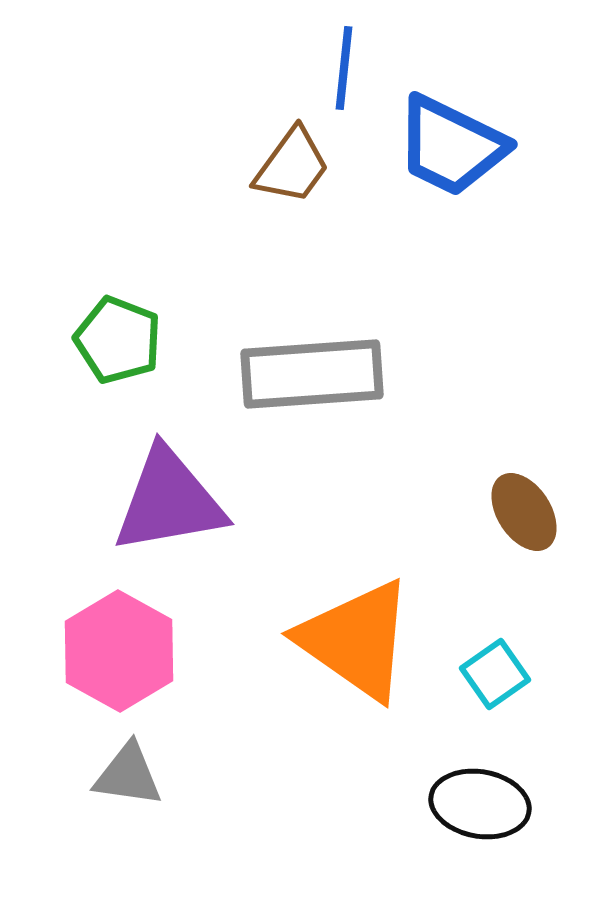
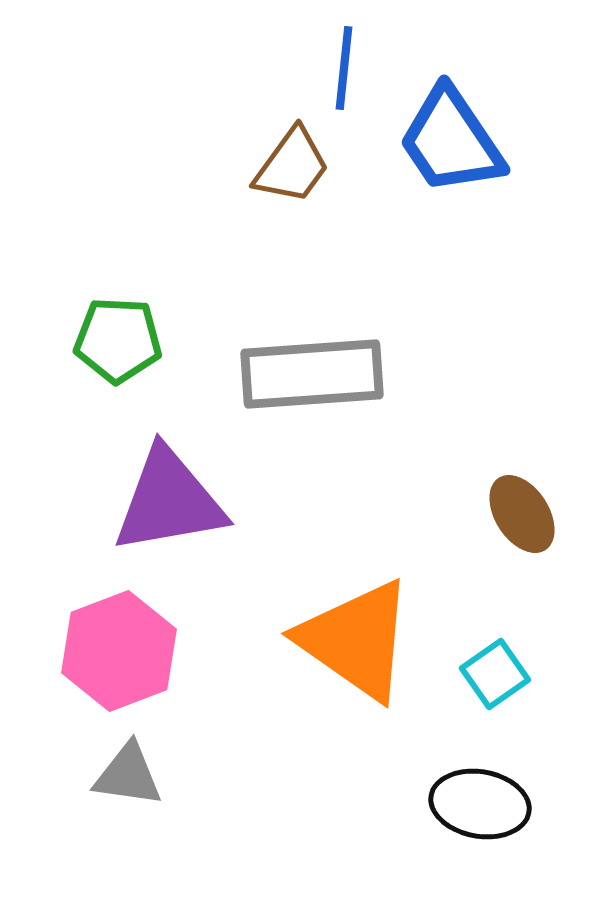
blue trapezoid: moved 5 px up; rotated 30 degrees clockwise
green pentagon: rotated 18 degrees counterclockwise
brown ellipse: moved 2 px left, 2 px down
pink hexagon: rotated 10 degrees clockwise
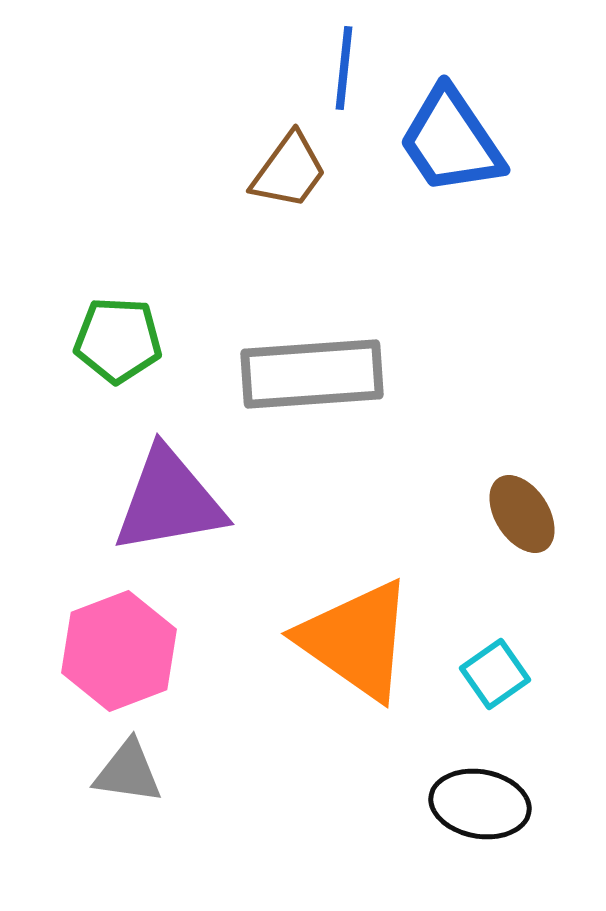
brown trapezoid: moved 3 px left, 5 px down
gray triangle: moved 3 px up
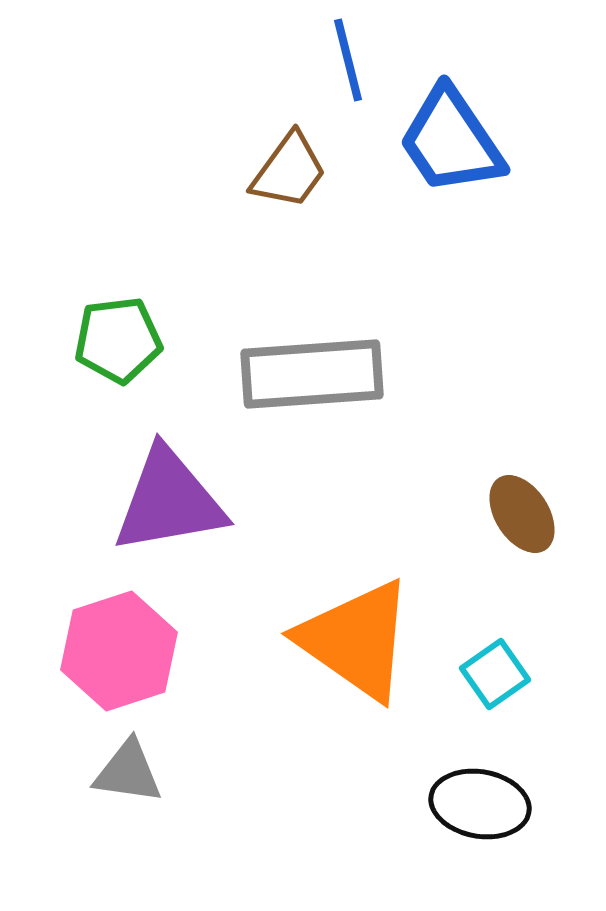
blue line: moved 4 px right, 8 px up; rotated 20 degrees counterclockwise
green pentagon: rotated 10 degrees counterclockwise
pink hexagon: rotated 3 degrees clockwise
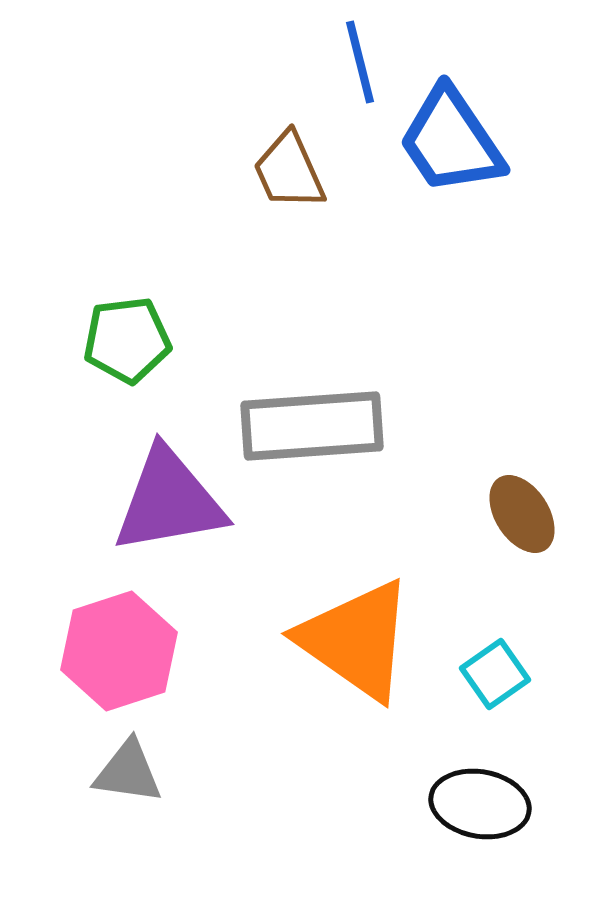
blue line: moved 12 px right, 2 px down
brown trapezoid: rotated 120 degrees clockwise
green pentagon: moved 9 px right
gray rectangle: moved 52 px down
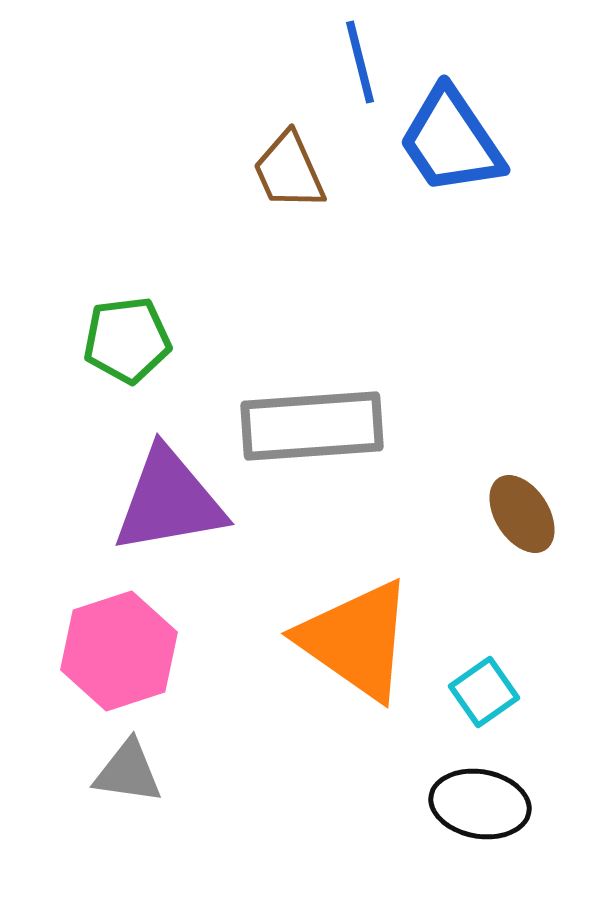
cyan square: moved 11 px left, 18 px down
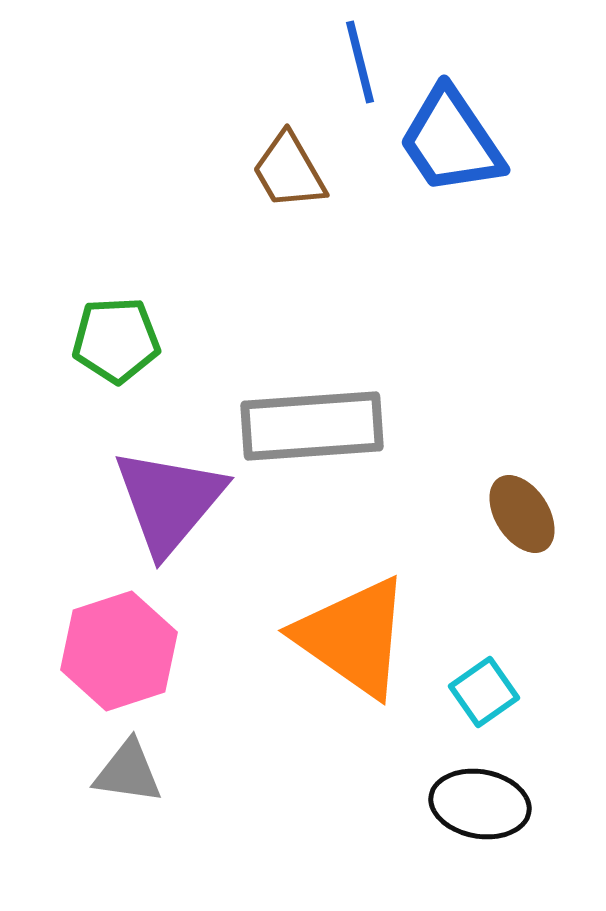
brown trapezoid: rotated 6 degrees counterclockwise
green pentagon: moved 11 px left; rotated 4 degrees clockwise
purple triangle: rotated 40 degrees counterclockwise
orange triangle: moved 3 px left, 3 px up
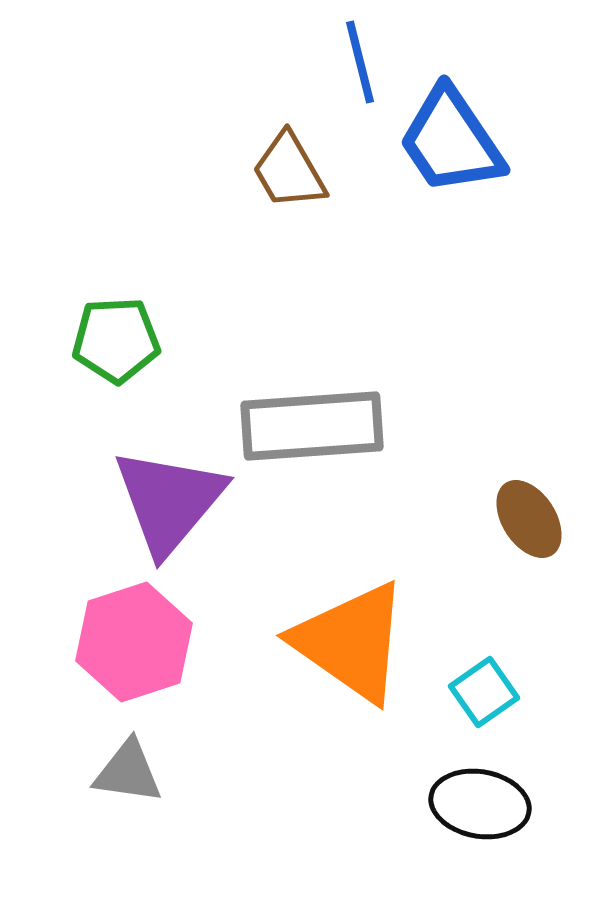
brown ellipse: moved 7 px right, 5 px down
orange triangle: moved 2 px left, 5 px down
pink hexagon: moved 15 px right, 9 px up
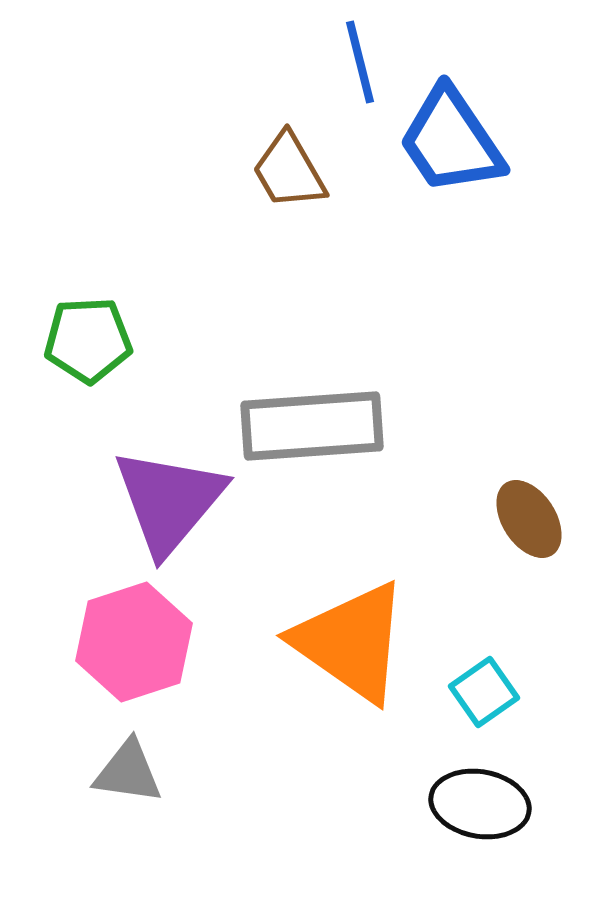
green pentagon: moved 28 px left
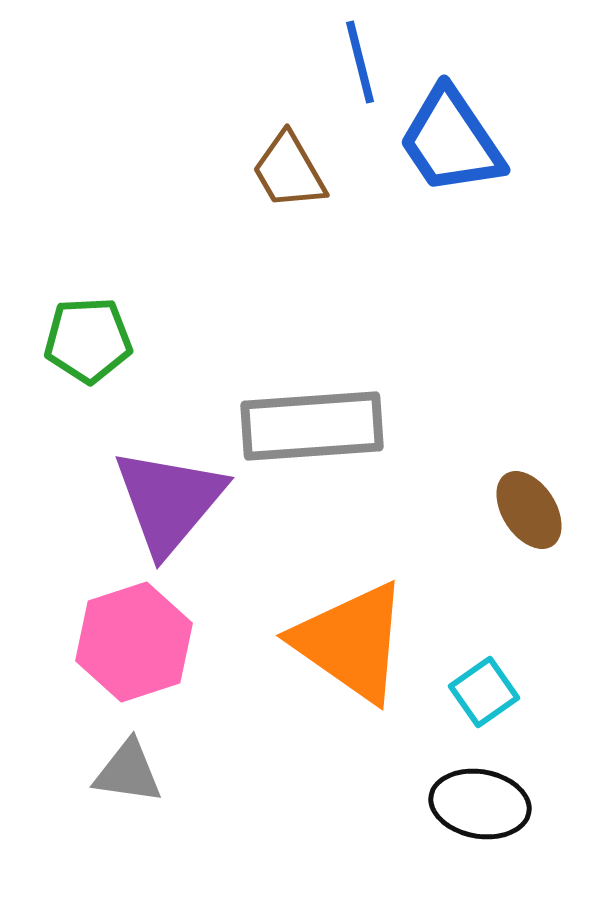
brown ellipse: moved 9 px up
